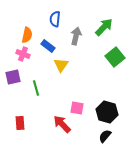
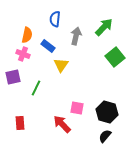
green line: rotated 42 degrees clockwise
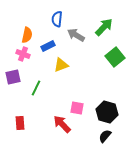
blue semicircle: moved 2 px right
gray arrow: moved 1 px up; rotated 72 degrees counterclockwise
blue rectangle: rotated 64 degrees counterclockwise
yellow triangle: rotated 35 degrees clockwise
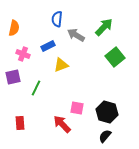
orange semicircle: moved 13 px left, 7 px up
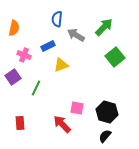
pink cross: moved 1 px right, 1 px down
purple square: rotated 21 degrees counterclockwise
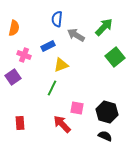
green line: moved 16 px right
black semicircle: rotated 72 degrees clockwise
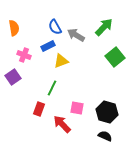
blue semicircle: moved 2 px left, 8 px down; rotated 35 degrees counterclockwise
orange semicircle: rotated 21 degrees counterclockwise
yellow triangle: moved 4 px up
red rectangle: moved 19 px right, 14 px up; rotated 24 degrees clockwise
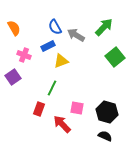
orange semicircle: rotated 21 degrees counterclockwise
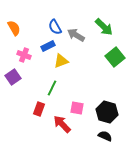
green arrow: rotated 90 degrees clockwise
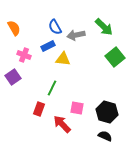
gray arrow: rotated 42 degrees counterclockwise
yellow triangle: moved 2 px right, 2 px up; rotated 28 degrees clockwise
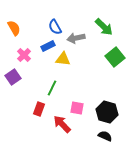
gray arrow: moved 3 px down
pink cross: rotated 24 degrees clockwise
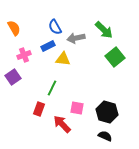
green arrow: moved 3 px down
pink cross: rotated 24 degrees clockwise
